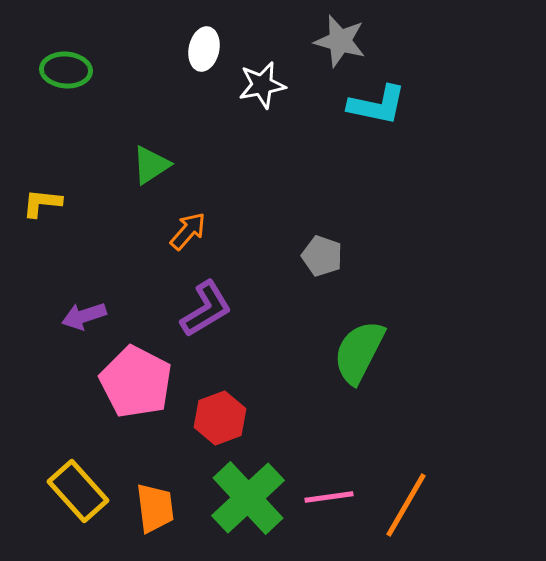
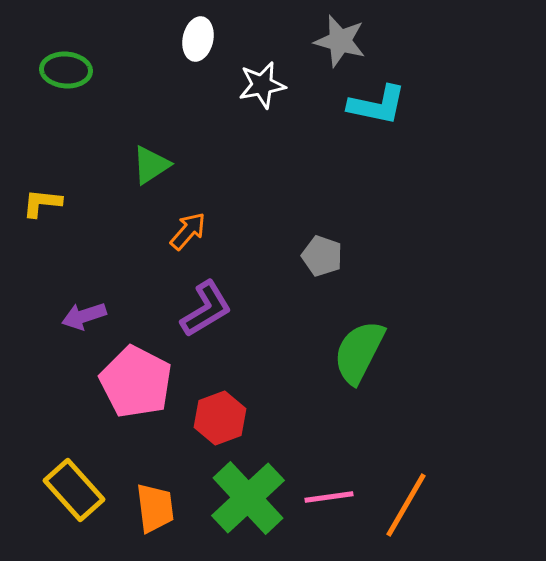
white ellipse: moved 6 px left, 10 px up
yellow rectangle: moved 4 px left, 1 px up
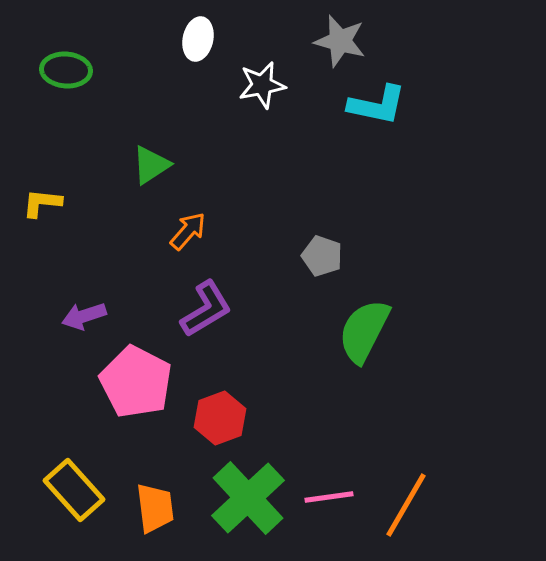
green semicircle: moved 5 px right, 21 px up
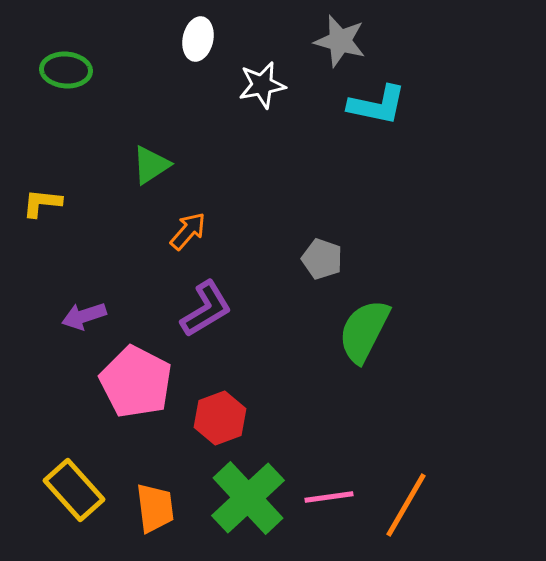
gray pentagon: moved 3 px down
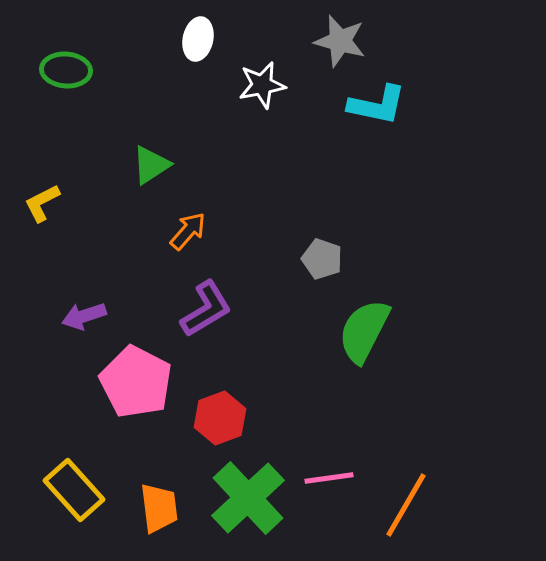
yellow L-shape: rotated 33 degrees counterclockwise
pink line: moved 19 px up
orange trapezoid: moved 4 px right
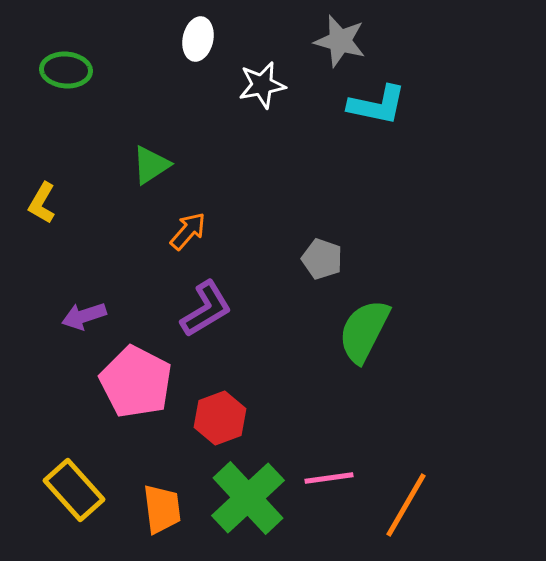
yellow L-shape: rotated 33 degrees counterclockwise
orange trapezoid: moved 3 px right, 1 px down
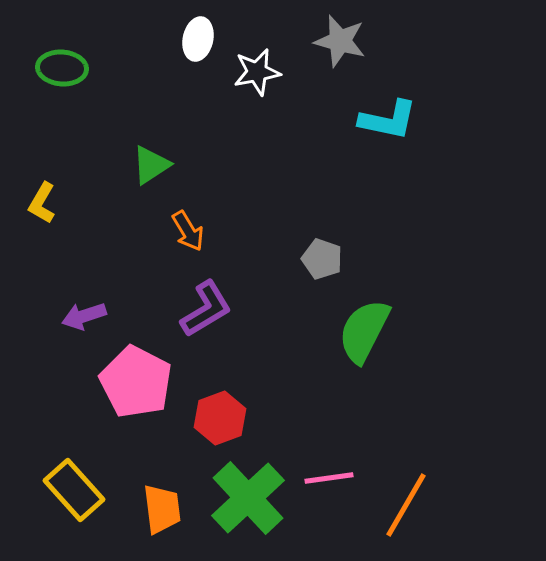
green ellipse: moved 4 px left, 2 px up
white star: moved 5 px left, 13 px up
cyan L-shape: moved 11 px right, 15 px down
orange arrow: rotated 108 degrees clockwise
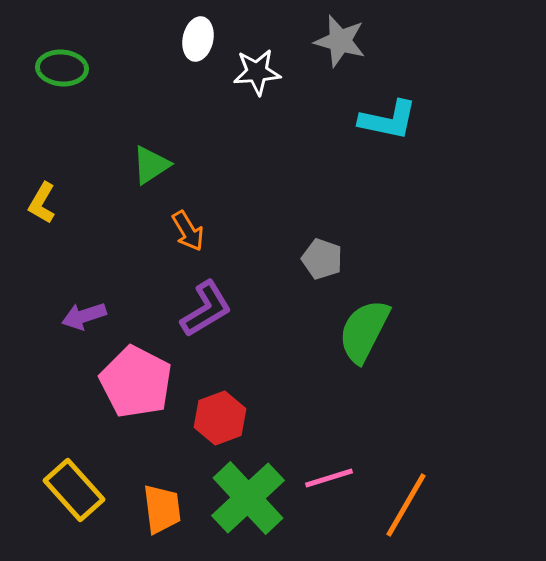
white star: rotated 6 degrees clockwise
pink line: rotated 9 degrees counterclockwise
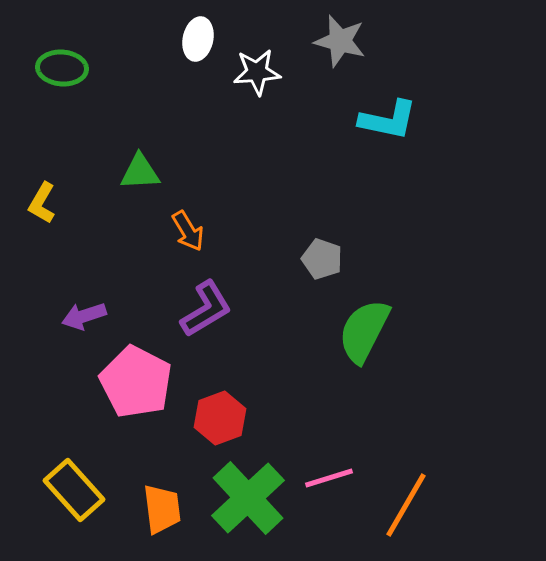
green triangle: moved 11 px left, 7 px down; rotated 30 degrees clockwise
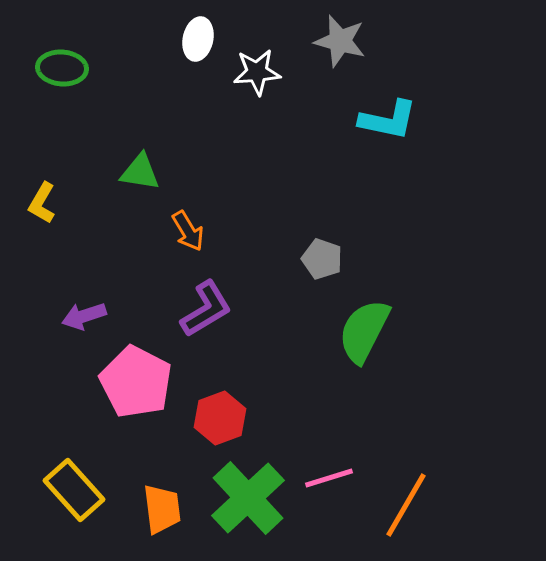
green triangle: rotated 12 degrees clockwise
